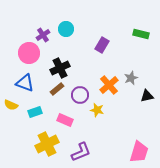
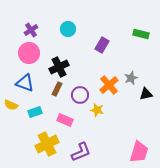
cyan circle: moved 2 px right
purple cross: moved 12 px left, 5 px up
black cross: moved 1 px left, 1 px up
brown rectangle: rotated 24 degrees counterclockwise
black triangle: moved 1 px left, 2 px up
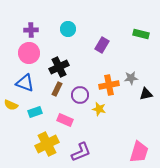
purple cross: rotated 32 degrees clockwise
gray star: rotated 16 degrees clockwise
orange cross: rotated 30 degrees clockwise
yellow star: moved 2 px right, 1 px up
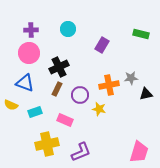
yellow cross: rotated 15 degrees clockwise
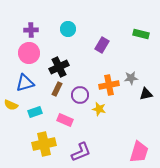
blue triangle: rotated 36 degrees counterclockwise
yellow cross: moved 3 px left
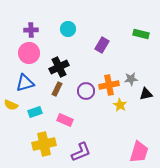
gray star: moved 1 px down
purple circle: moved 6 px right, 4 px up
yellow star: moved 21 px right, 4 px up; rotated 16 degrees clockwise
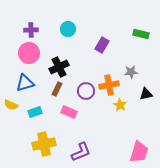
gray star: moved 7 px up
pink rectangle: moved 4 px right, 8 px up
